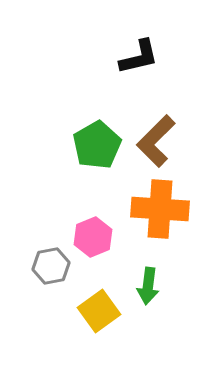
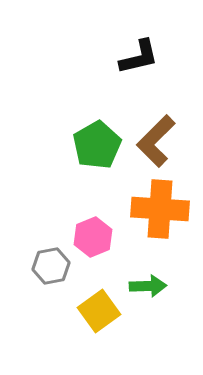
green arrow: rotated 99 degrees counterclockwise
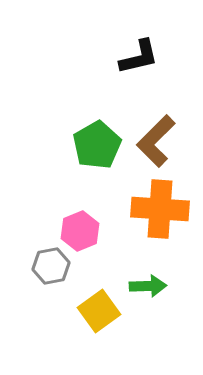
pink hexagon: moved 13 px left, 6 px up
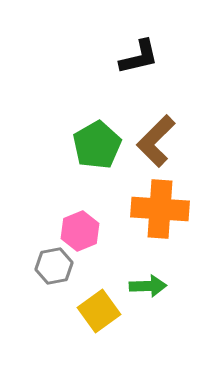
gray hexagon: moved 3 px right
